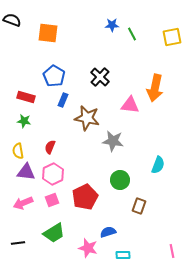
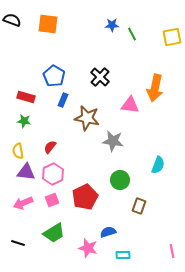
orange square: moved 9 px up
red semicircle: rotated 16 degrees clockwise
black line: rotated 24 degrees clockwise
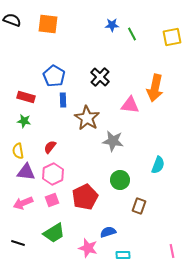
blue rectangle: rotated 24 degrees counterclockwise
brown star: rotated 20 degrees clockwise
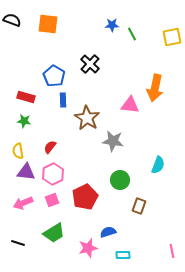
black cross: moved 10 px left, 13 px up
pink star: rotated 30 degrees counterclockwise
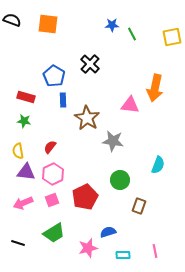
pink line: moved 17 px left
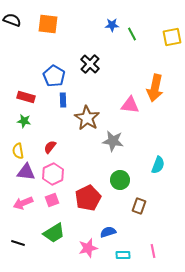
red pentagon: moved 3 px right, 1 px down
pink line: moved 2 px left
